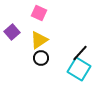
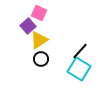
purple square: moved 16 px right, 6 px up
black line: moved 2 px up
black circle: moved 1 px down
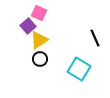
black line: moved 15 px right, 13 px up; rotated 66 degrees counterclockwise
black circle: moved 1 px left
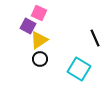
purple square: rotated 21 degrees counterclockwise
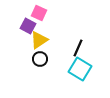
black line: moved 17 px left, 10 px down; rotated 48 degrees clockwise
cyan square: moved 1 px right
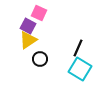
yellow triangle: moved 11 px left
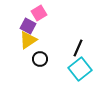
pink square: rotated 35 degrees clockwise
cyan square: rotated 20 degrees clockwise
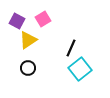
pink square: moved 4 px right, 6 px down
purple square: moved 11 px left, 5 px up
black line: moved 7 px left
black circle: moved 12 px left, 9 px down
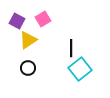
black line: rotated 24 degrees counterclockwise
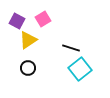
black line: rotated 72 degrees counterclockwise
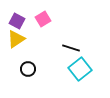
yellow triangle: moved 12 px left, 1 px up
black circle: moved 1 px down
